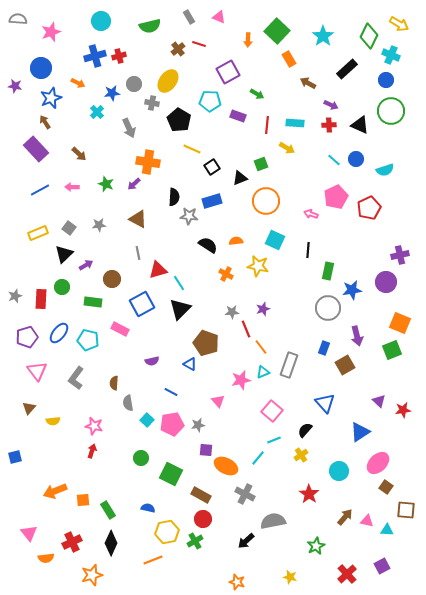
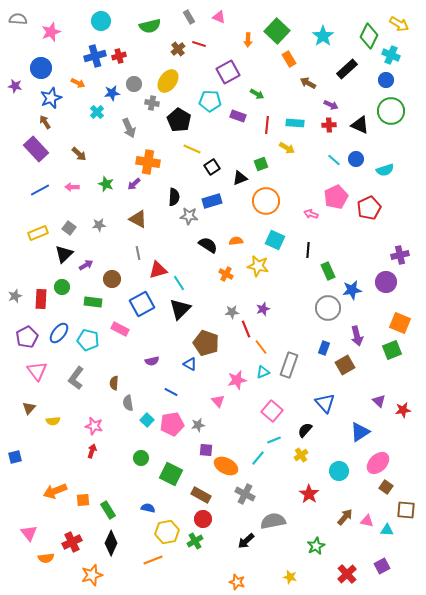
green rectangle at (328, 271): rotated 36 degrees counterclockwise
purple pentagon at (27, 337): rotated 10 degrees counterclockwise
pink star at (241, 380): moved 4 px left
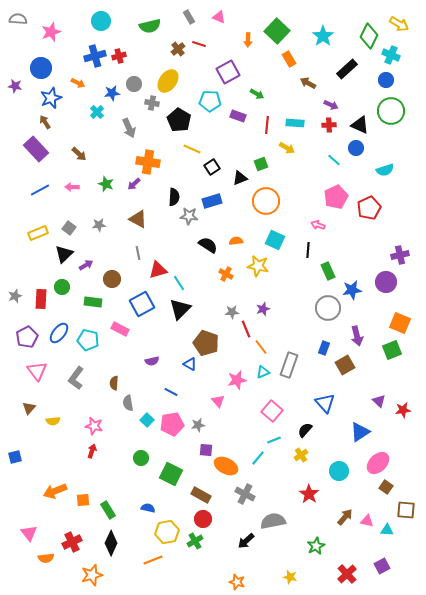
blue circle at (356, 159): moved 11 px up
pink arrow at (311, 214): moved 7 px right, 11 px down
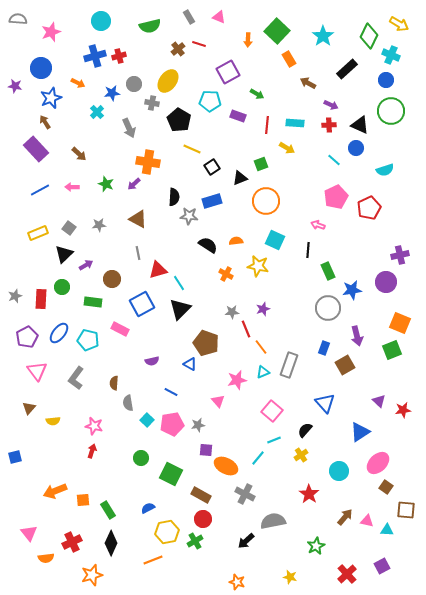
blue semicircle at (148, 508): rotated 40 degrees counterclockwise
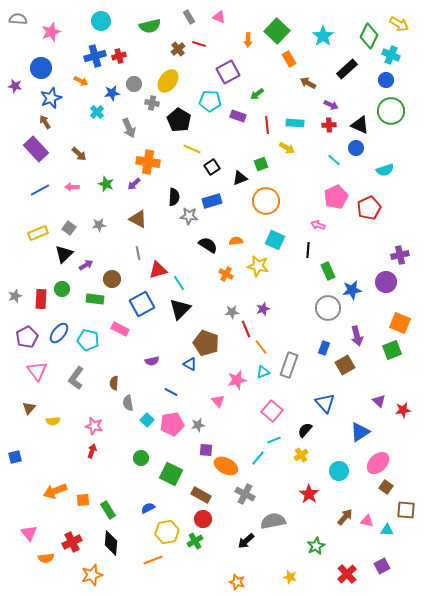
orange arrow at (78, 83): moved 3 px right, 2 px up
green arrow at (257, 94): rotated 112 degrees clockwise
red line at (267, 125): rotated 12 degrees counterclockwise
green circle at (62, 287): moved 2 px down
green rectangle at (93, 302): moved 2 px right, 3 px up
black diamond at (111, 543): rotated 20 degrees counterclockwise
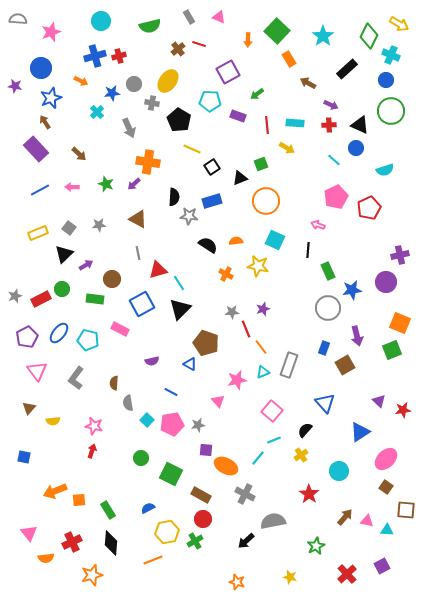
red rectangle at (41, 299): rotated 60 degrees clockwise
blue square at (15, 457): moved 9 px right; rotated 24 degrees clockwise
pink ellipse at (378, 463): moved 8 px right, 4 px up
orange square at (83, 500): moved 4 px left
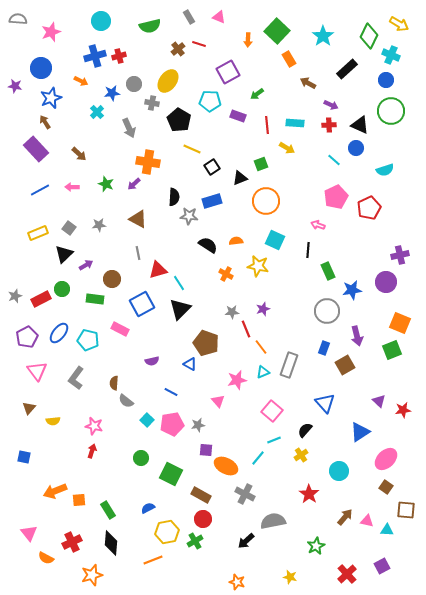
gray circle at (328, 308): moved 1 px left, 3 px down
gray semicircle at (128, 403): moved 2 px left, 2 px up; rotated 42 degrees counterclockwise
orange semicircle at (46, 558): rotated 35 degrees clockwise
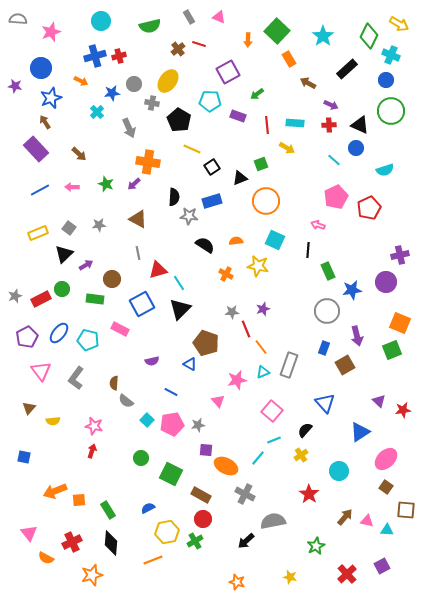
black semicircle at (208, 245): moved 3 px left
pink triangle at (37, 371): moved 4 px right
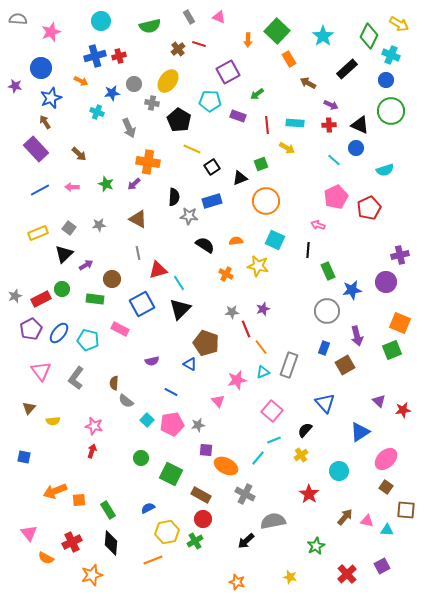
cyan cross at (97, 112): rotated 24 degrees counterclockwise
purple pentagon at (27, 337): moved 4 px right, 8 px up
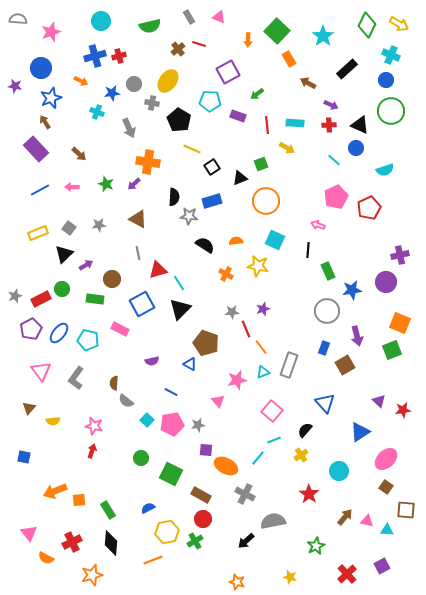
green diamond at (369, 36): moved 2 px left, 11 px up
